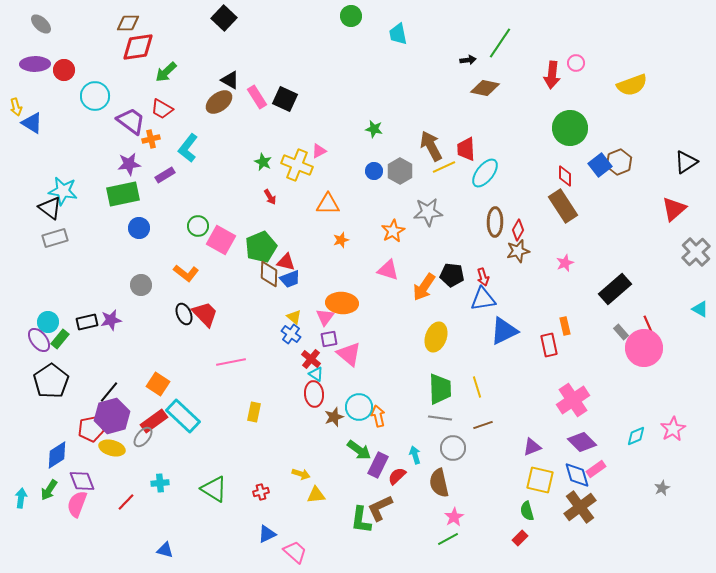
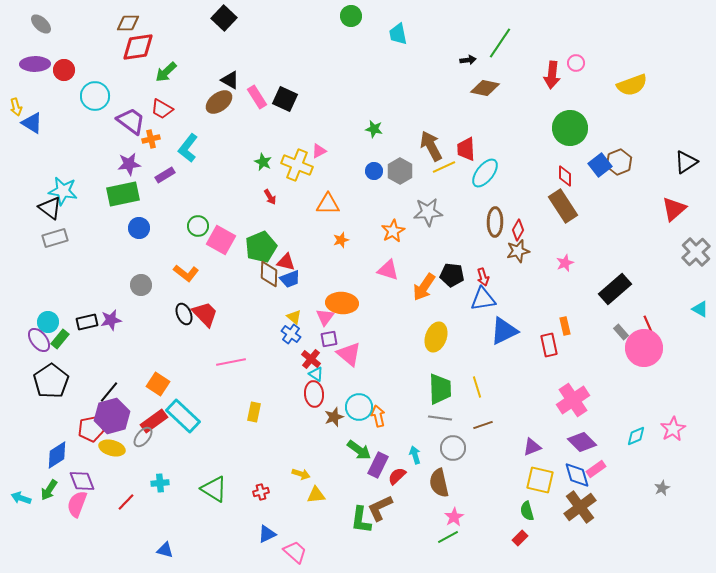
cyan arrow at (21, 498): rotated 78 degrees counterclockwise
green line at (448, 539): moved 2 px up
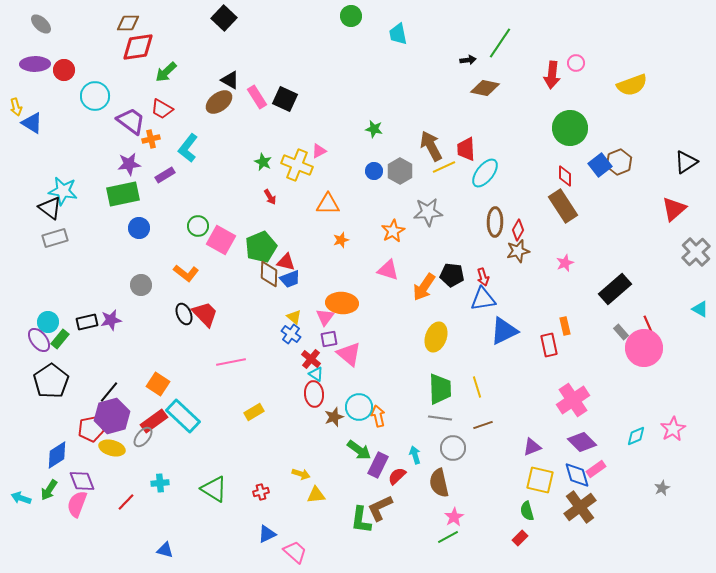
yellow rectangle at (254, 412): rotated 48 degrees clockwise
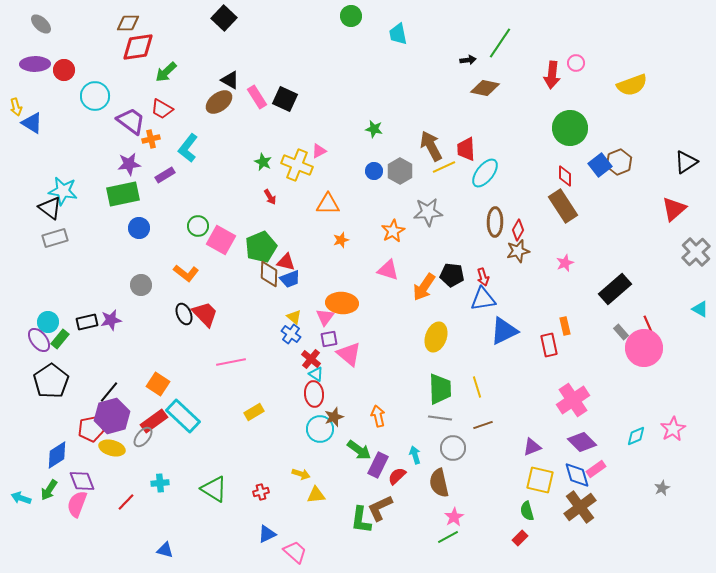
cyan circle at (359, 407): moved 39 px left, 22 px down
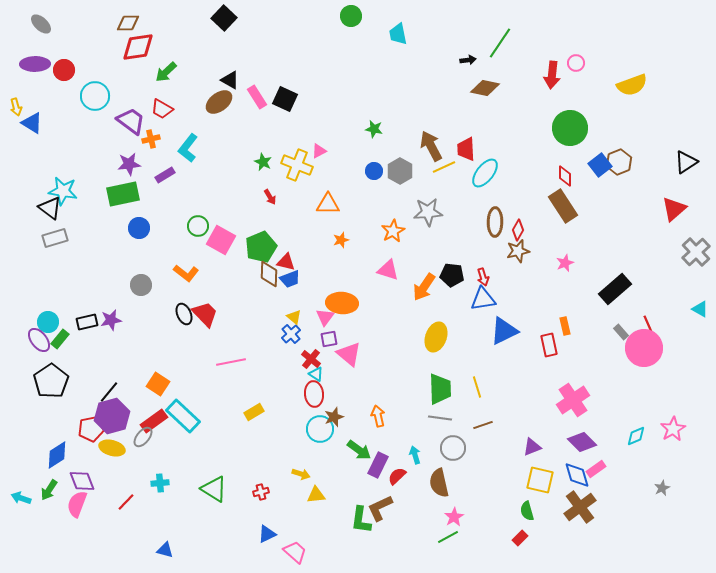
blue cross at (291, 334): rotated 12 degrees clockwise
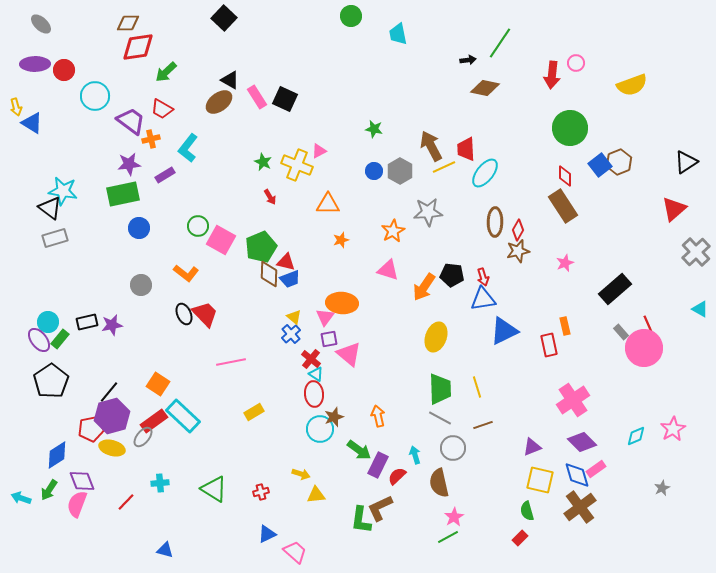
purple star at (111, 320): moved 1 px right, 5 px down
gray line at (440, 418): rotated 20 degrees clockwise
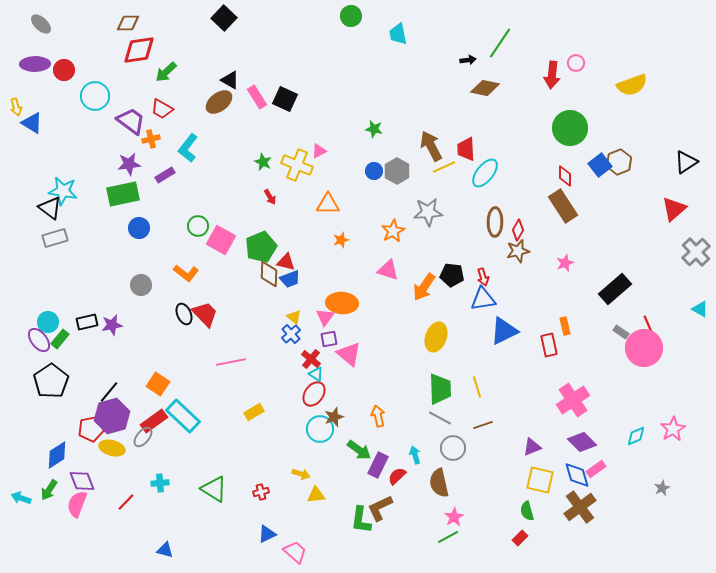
red diamond at (138, 47): moved 1 px right, 3 px down
gray hexagon at (400, 171): moved 3 px left
gray rectangle at (621, 332): rotated 14 degrees counterclockwise
red ellipse at (314, 394): rotated 40 degrees clockwise
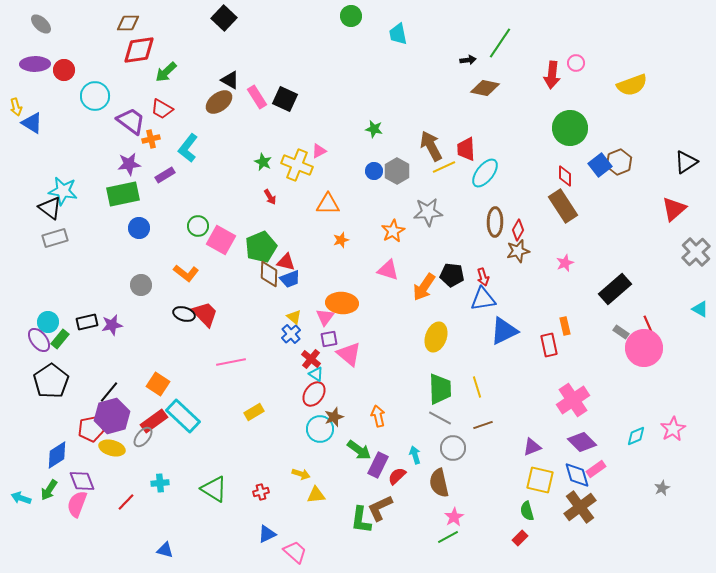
black ellipse at (184, 314): rotated 50 degrees counterclockwise
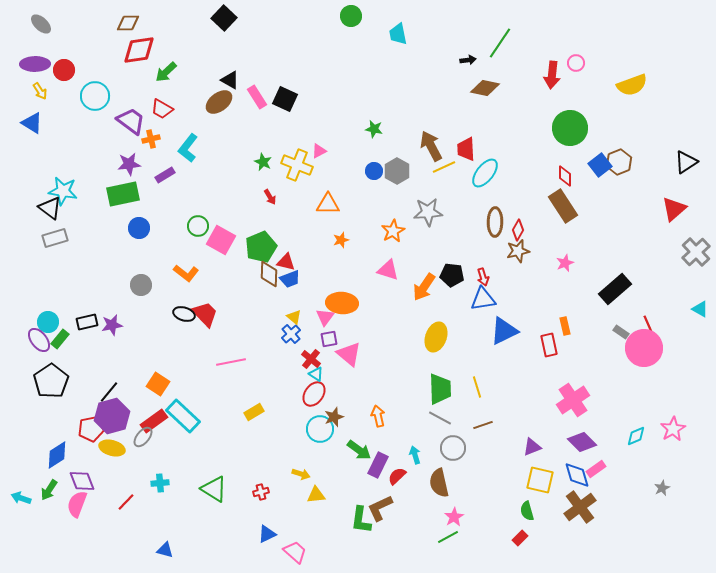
yellow arrow at (16, 107): moved 24 px right, 16 px up; rotated 18 degrees counterclockwise
